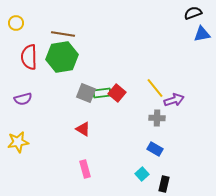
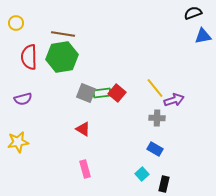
blue triangle: moved 1 px right, 2 px down
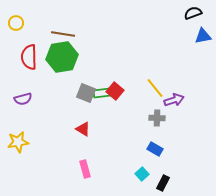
red square: moved 2 px left, 2 px up
black rectangle: moved 1 px left, 1 px up; rotated 14 degrees clockwise
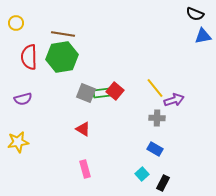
black semicircle: moved 2 px right, 1 px down; rotated 138 degrees counterclockwise
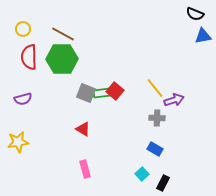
yellow circle: moved 7 px right, 6 px down
brown line: rotated 20 degrees clockwise
green hexagon: moved 2 px down; rotated 8 degrees clockwise
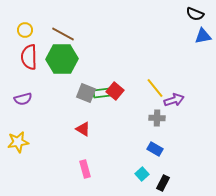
yellow circle: moved 2 px right, 1 px down
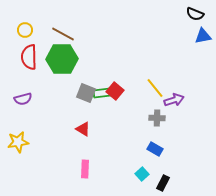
pink rectangle: rotated 18 degrees clockwise
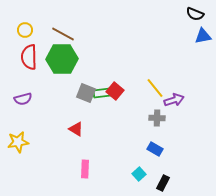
red triangle: moved 7 px left
cyan square: moved 3 px left
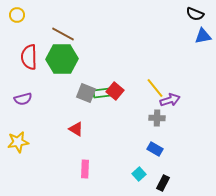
yellow circle: moved 8 px left, 15 px up
purple arrow: moved 4 px left
